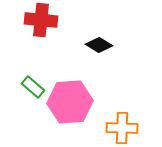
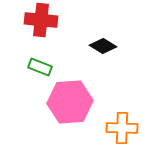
black diamond: moved 4 px right, 1 px down
green rectangle: moved 7 px right, 20 px up; rotated 20 degrees counterclockwise
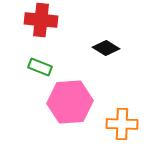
black diamond: moved 3 px right, 2 px down
orange cross: moved 4 px up
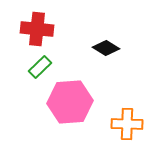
red cross: moved 4 px left, 9 px down
green rectangle: rotated 65 degrees counterclockwise
orange cross: moved 5 px right
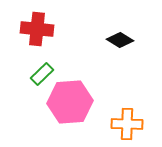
black diamond: moved 14 px right, 8 px up
green rectangle: moved 2 px right, 7 px down
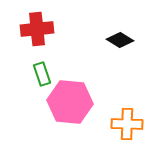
red cross: rotated 12 degrees counterclockwise
green rectangle: rotated 65 degrees counterclockwise
pink hexagon: rotated 9 degrees clockwise
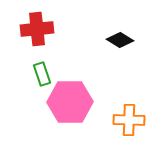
pink hexagon: rotated 6 degrees counterclockwise
orange cross: moved 2 px right, 4 px up
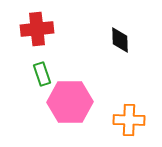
black diamond: rotated 56 degrees clockwise
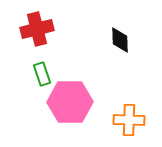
red cross: rotated 8 degrees counterclockwise
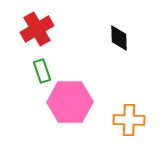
red cross: rotated 16 degrees counterclockwise
black diamond: moved 1 px left, 2 px up
green rectangle: moved 3 px up
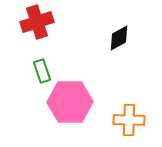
red cross: moved 7 px up; rotated 12 degrees clockwise
black diamond: rotated 64 degrees clockwise
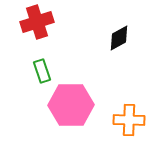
pink hexagon: moved 1 px right, 3 px down
